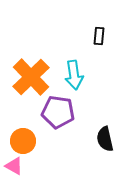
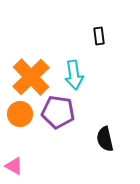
black rectangle: rotated 12 degrees counterclockwise
orange circle: moved 3 px left, 27 px up
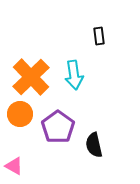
purple pentagon: moved 15 px down; rotated 28 degrees clockwise
black semicircle: moved 11 px left, 6 px down
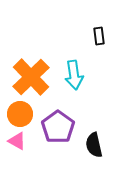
pink triangle: moved 3 px right, 25 px up
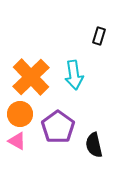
black rectangle: rotated 24 degrees clockwise
